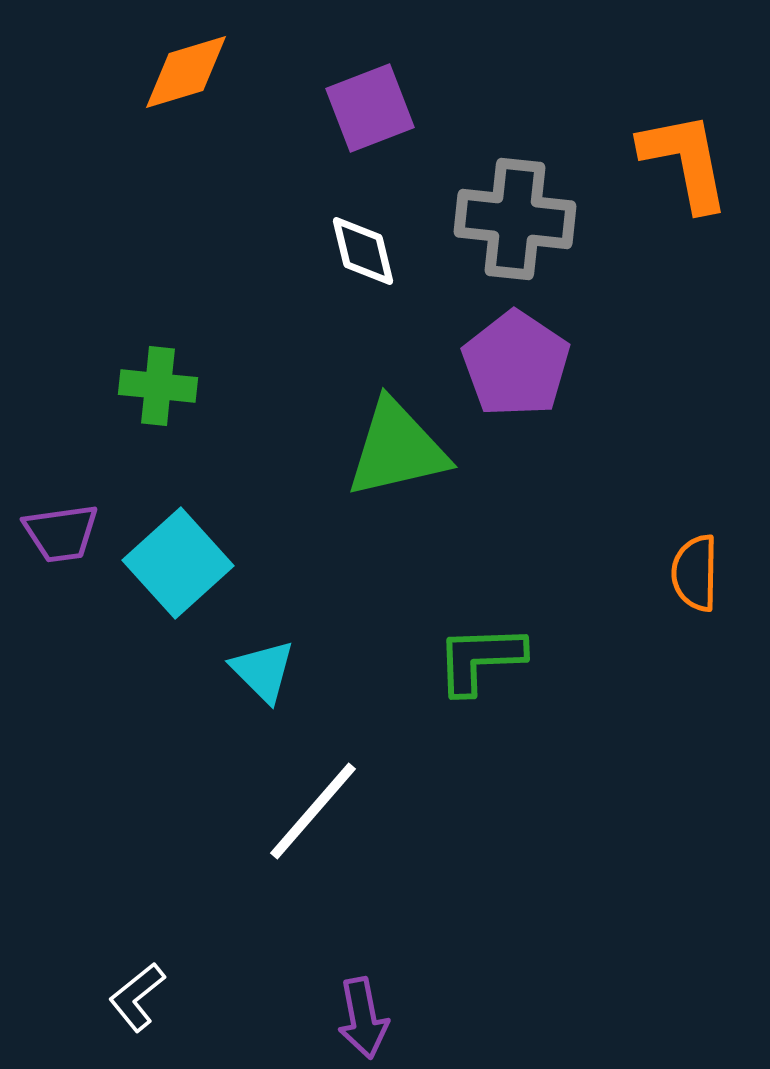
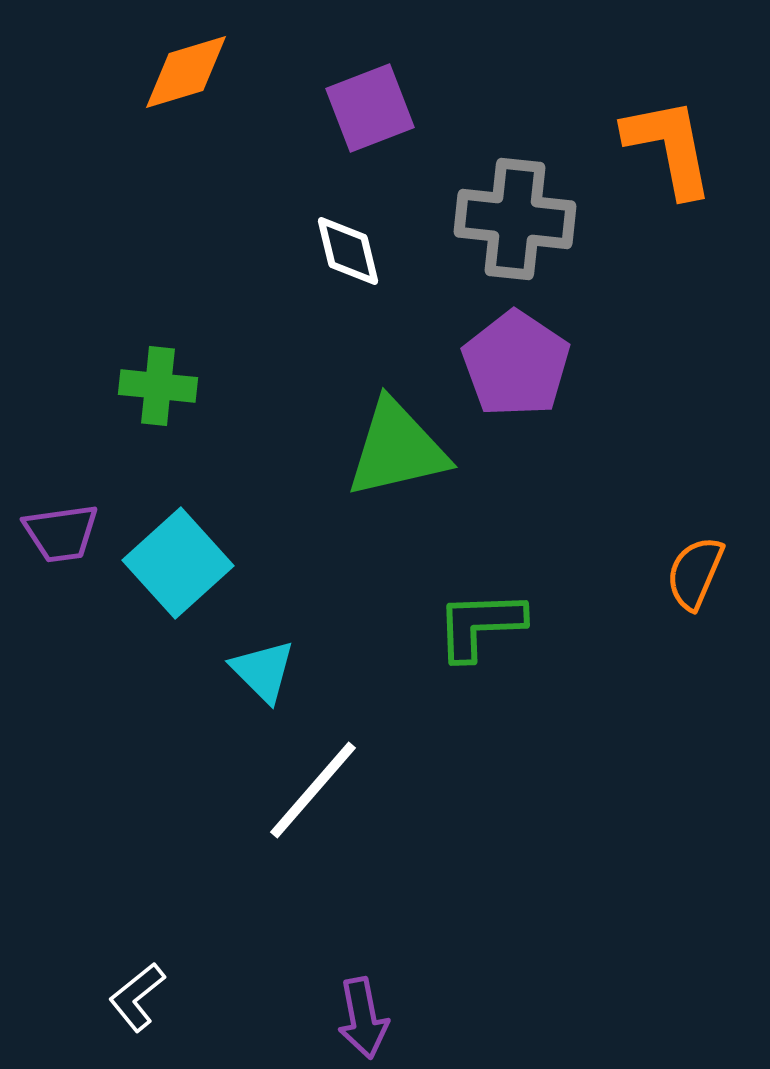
orange L-shape: moved 16 px left, 14 px up
white diamond: moved 15 px left
orange semicircle: rotated 22 degrees clockwise
green L-shape: moved 34 px up
white line: moved 21 px up
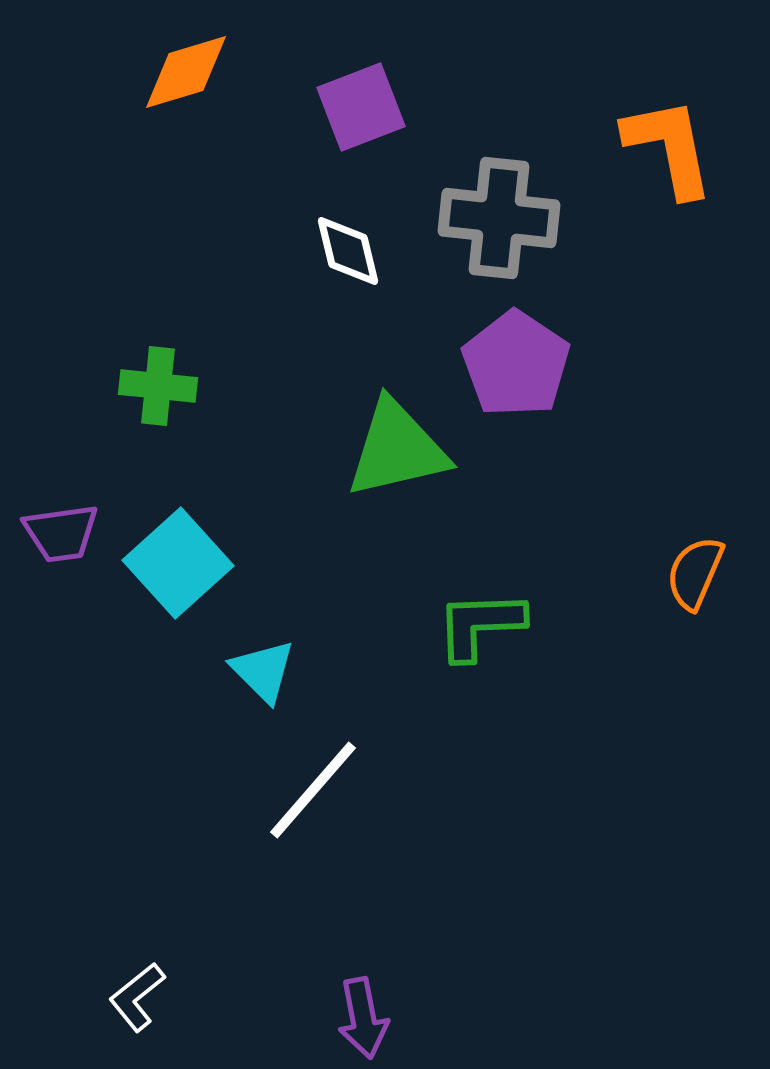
purple square: moved 9 px left, 1 px up
gray cross: moved 16 px left, 1 px up
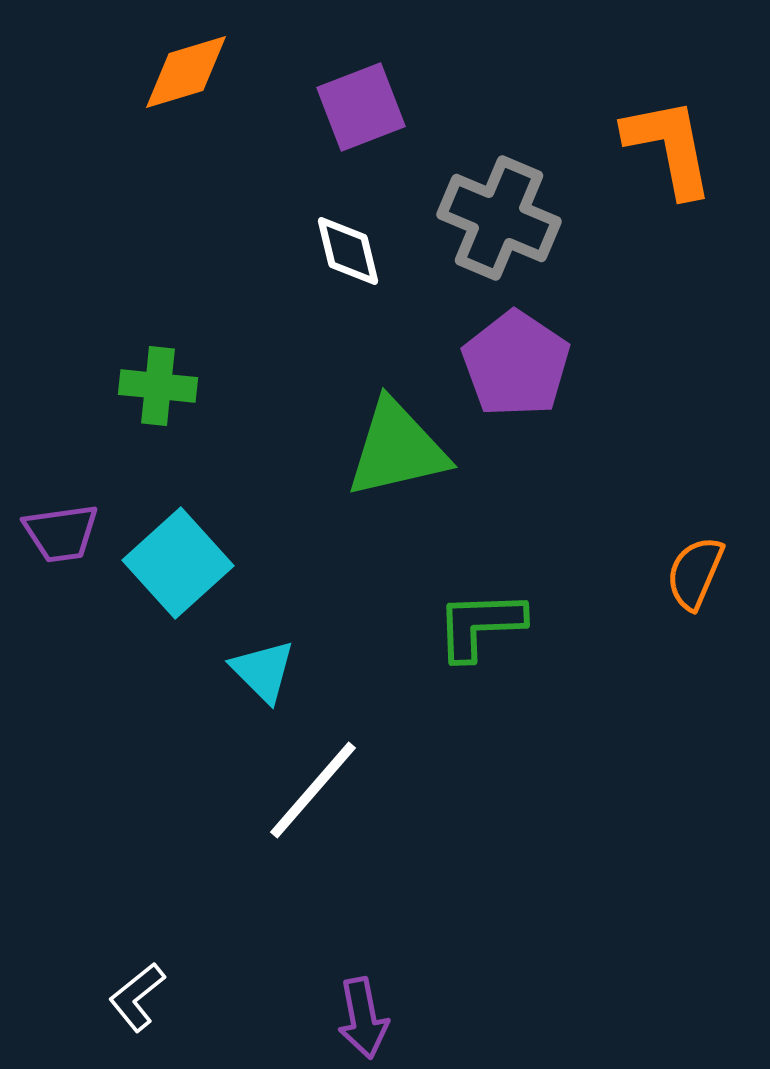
gray cross: rotated 17 degrees clockwise
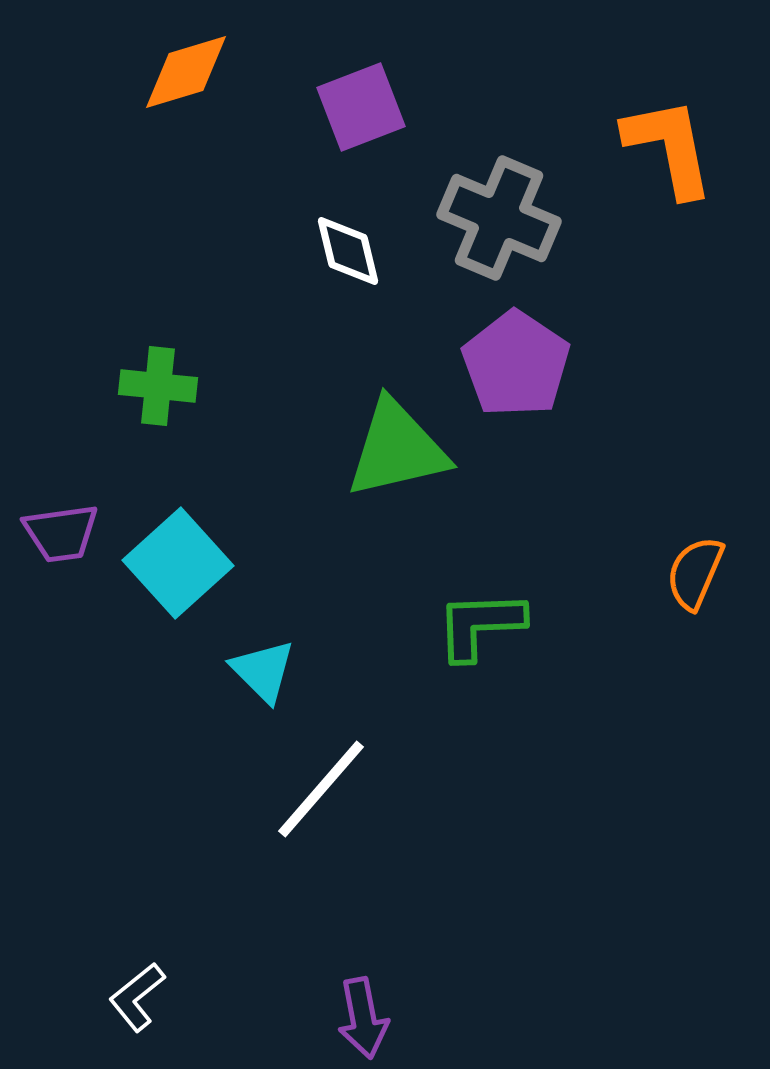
white line: moved 8 px right, 1 px up
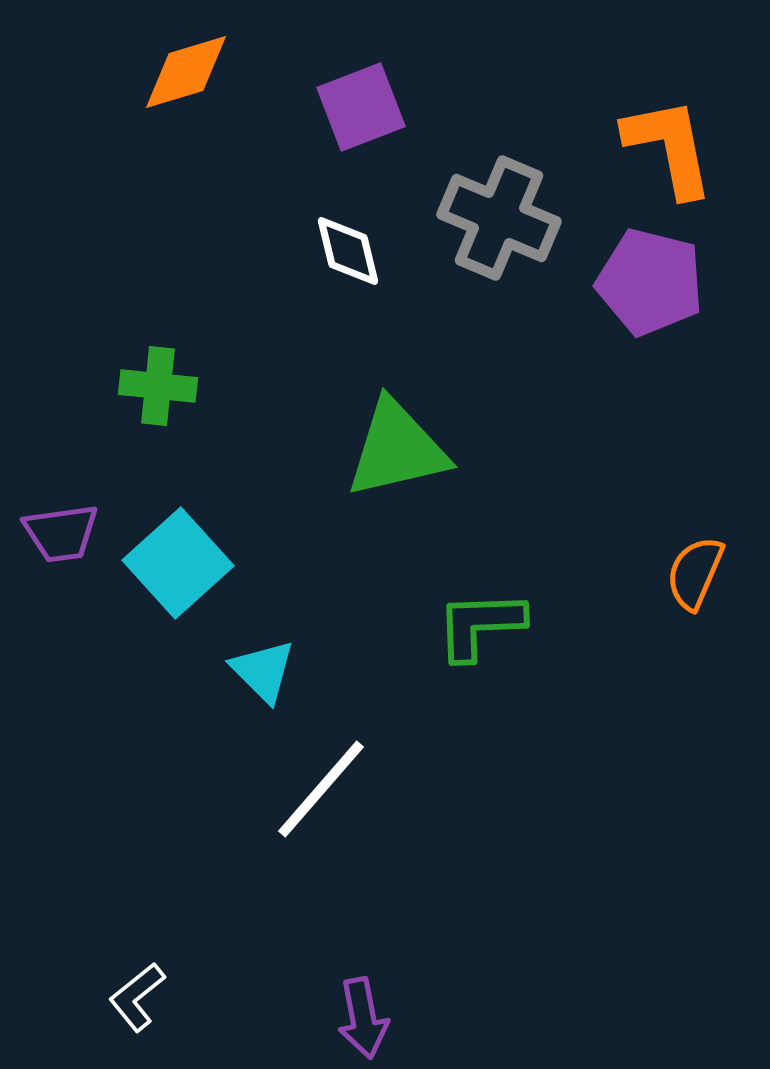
purple pentagon: moved 134 px right, 82 px up; rotated 20 degrees counterclockwise
